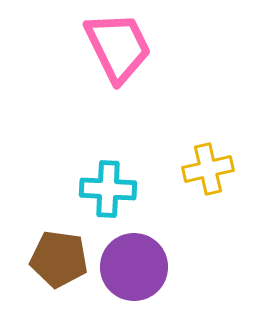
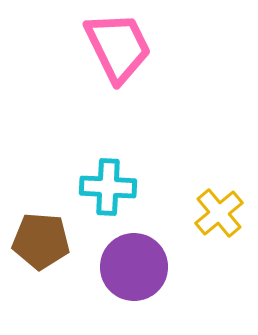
yellow cross: moved 11 px right, 44 px down; rotated 27 degrees counterclockwise
cyan cross: moved 2 px up
brown pentagon: moved 18 px left, 18 px up; rotated 4 degrees counterclockwise
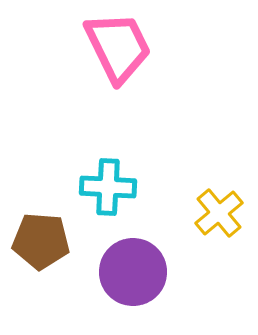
purple circle: moved 1 px left, 5 px down
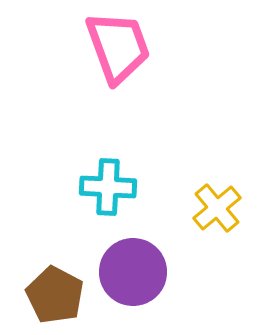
pink trapezoid: rotated 6 degrees clockwise
yellow cross: moved 2 px left, 5 px up
brown pentagon: moved 14 px right, 54 px down; rotated 24 degrees clockwise
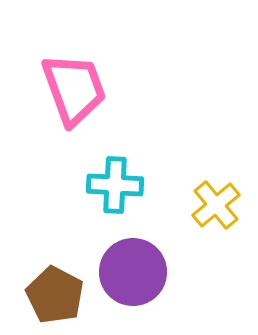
pink trapezoid: moved 44 px left, 42 px down
cyan cross: moved 7 px right, 2 px up
yellow cross: moved 1 px left, 3 px up
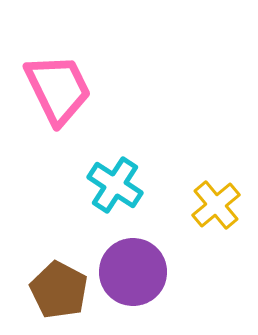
pink trapezoid: moved 16 px left; rotated 6 degrees counterclockwise
cyan cross: rotated 30 degrees clockwise
brown pentagon: moved 4 px right, 5 px up
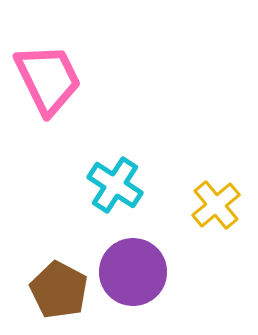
pink trapezoid: moved 10 px left, 10 px up
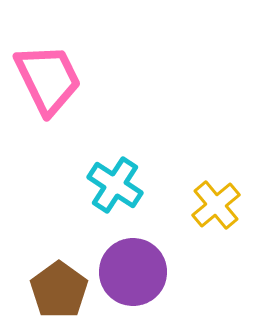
brown pentagon: rotated 8 degrees clockwise
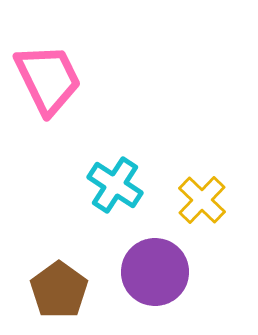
yellow cross: moved 14 px left, 5 px up; rotated 6 degrees counterclockwise
purple circle: moved 22 px right
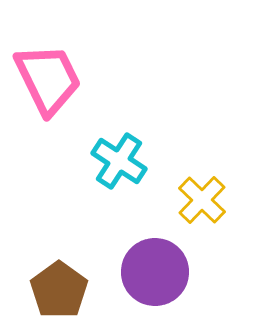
cyan cross: moved 4 px right, 24 px up
